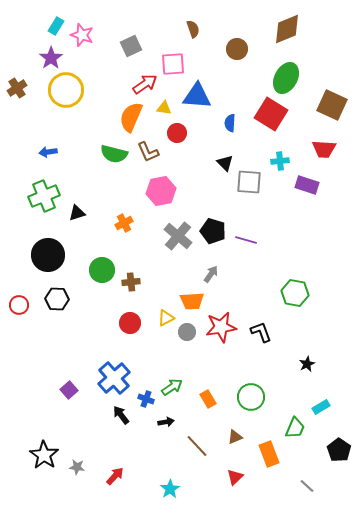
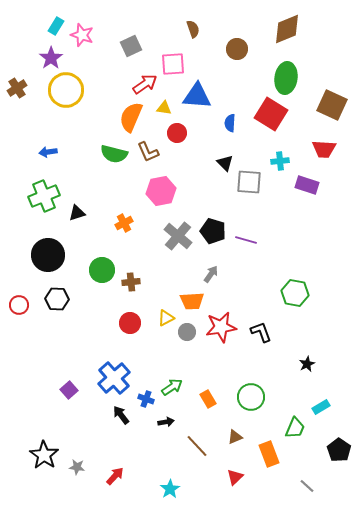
green ellipse at (286, 78): rotated 20 degrees counterclockwise
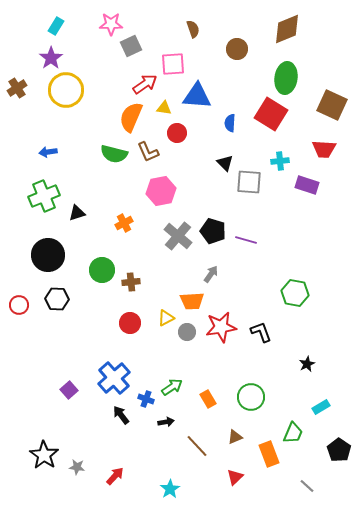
pink star at (82, 35): moved 29 px right, 11 px up; rotated 20 degrees counterclockwise
green trapezoid at (295, 428): moved 2 px left, 5 px down
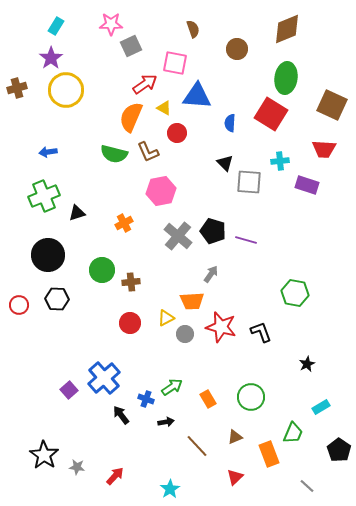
pink square at (173, 64): moved 2 px right, 1 px up; rotated 15 degrees clockwise
brown cross at (17, 88): rotated 18 degrees clockwise
yellow triangle at (164, 108): rotated 21 degrees clockwise
red star at (221, 327): rotated 24 degrees clockwise
gray circle at (187, 332): moved 2 px left, 2 px down
blue cross at (114, 378): moved 10 px left
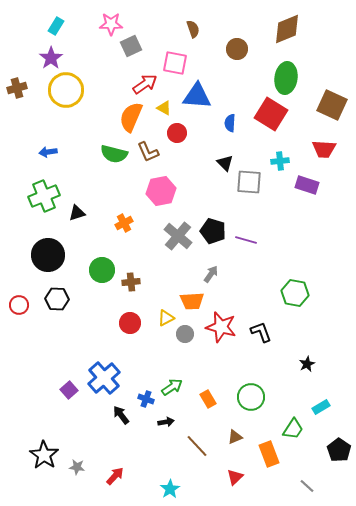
green trapezoid at (293, 433): moved 4 px up; rotated 10 degrees clockwise
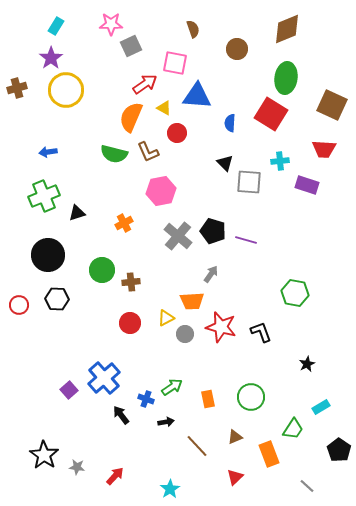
orange rectangle at (208, 399): rotated 18 degrees clockwise
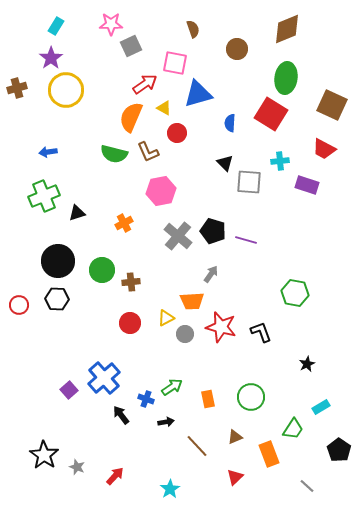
blue triangle at (197, 96): moved 1 px right, 2 px up; rotated 20 degrees counterclockwise
red trapezoid at (324, 149): rotated 25 degrees clockwise
black circle at (48, 255): moved 10 px right, 6 px down
gray star at (77, 467): rotated 14 degrees clockwise
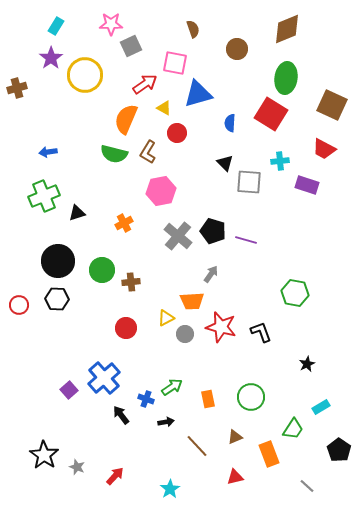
yellow circle at (66, 90): moved 19 px right, 15 px up
orange semicircle at (131, 117): moved 5 px left, 2 px down
brown L-shape at (148, 152): rotated 55 degrees clockwise
red circle at (130, 323): moved 4 px left, 5 px down
red triangle at (235, 477): rotated 30 degrees clockwise
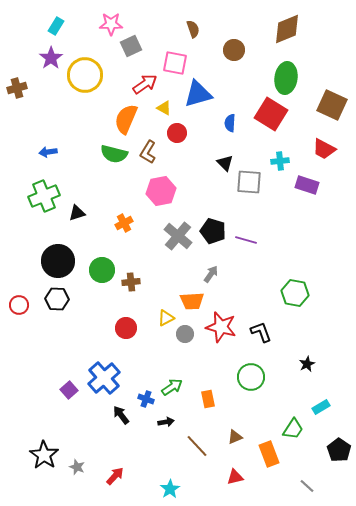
brown circle at (237, 49): moved 3 px left, 1 px down
green circle at (251, 397): moved 20 px up
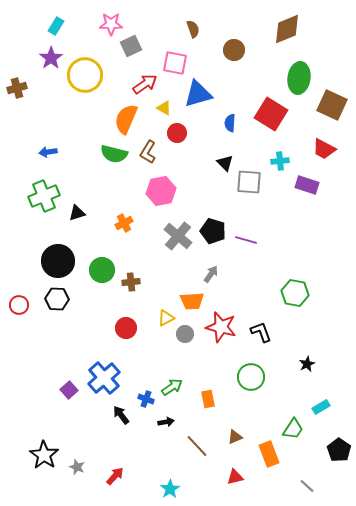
green ellipse at (286, 78): moved 13 px right
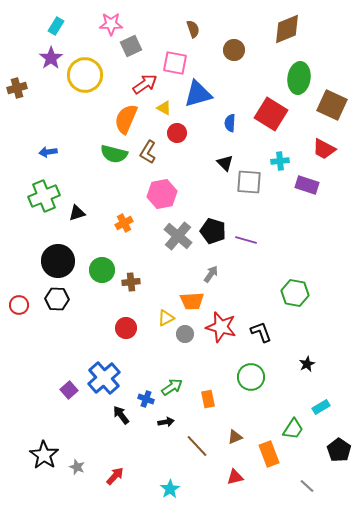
pink hexagon at (161, 191): moved 1 px right, 3 px down
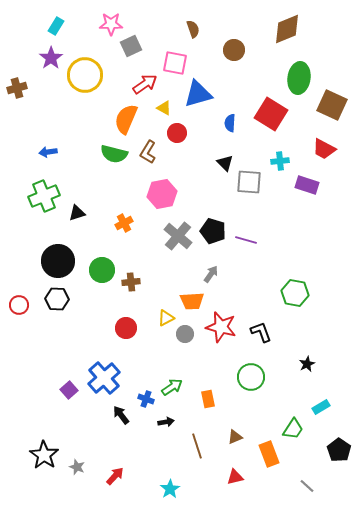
brown line at (197, 446): rotated 25 degrees clockwise
